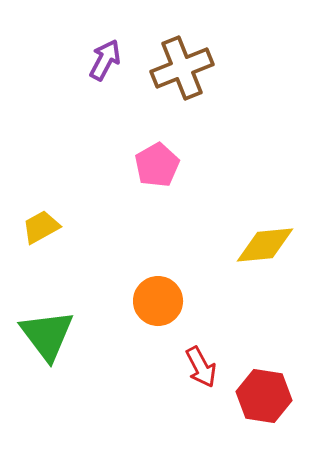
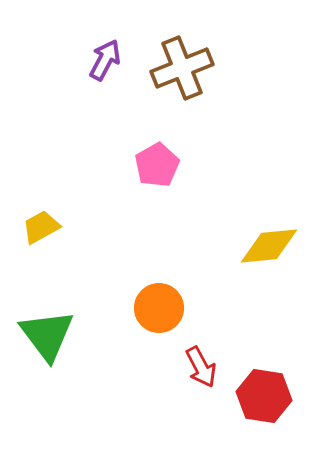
yellow diamond: moved 4 px right, 1 px down
orange circle: moved 1 px right, 7 px down
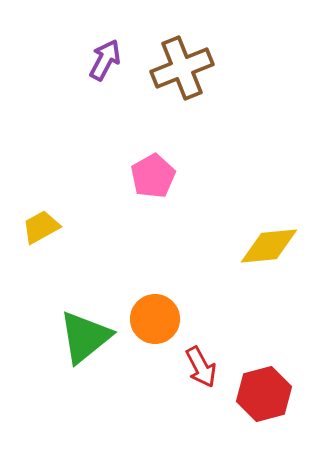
pink pentagon: moved 4 px left, 11 px down
orange circle: moved 4 px left, 11 px down
green triangle: moved 38 px right, 2 px down; rotated 28 degrees clockwise
red hexagon: moved 2 px up; rotated 24 degrees counterclockwise
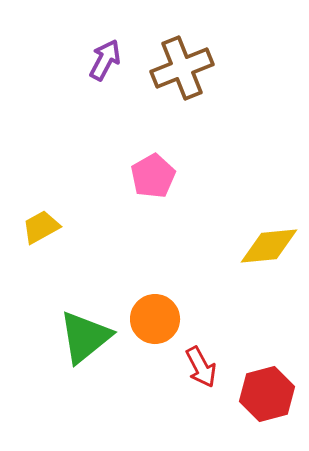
red hexagon: moved 3 px right
